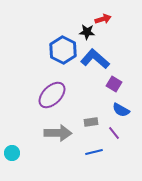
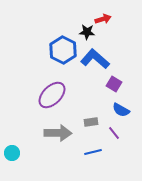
blue line: moved 1 px left
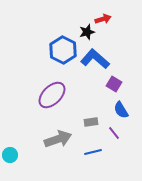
black star: rotated 21 degrees counterclockwise
blue semicircle: rotated 30 degrees clockwise
gray arrow: moved 6 px down; rotated 20 degrees counterclockwise
cyan circle: moved 2 px left, 2 px down
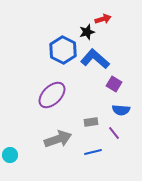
blue semicircle: rotated 54 degrees counterclockwise
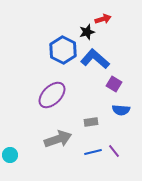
purple line: moved 18 px down
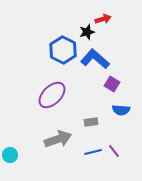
purple square: moved 2 px left
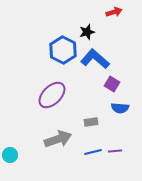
red arrow: moved 11 px right, 7 px up
blue semicircle: moved 1 px left, 2 px up
purple line: moved 1 px right; rotated 56 degrees counterclockwise
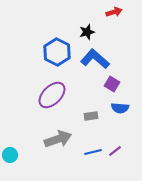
blue hexagon: moved 6 px left, 2 px down
gray rectangle: moved 6 px up
purple line: rotated 32 degrees counterclockwise
